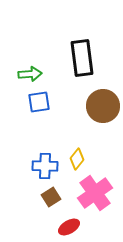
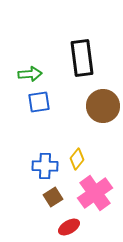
brown square: moved 2 px right
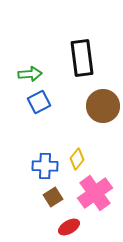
blue square: rotated 20 degrees counterclockwise
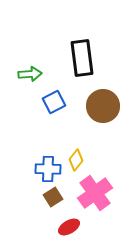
blue square: moved 15 px right
yellow diamond: moved 1 px left, 1 px down
blue cross: moved 3 px right, 3 px down
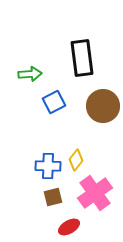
blue cross: moved 3 px up
brown square: rotated 18 degrees clockwise
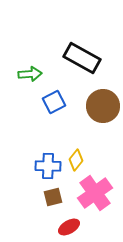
black rectangle: rotated 54 degrees counterclockwise
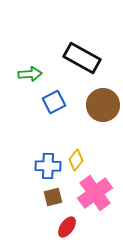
brown circle: moved 1 px up
red ellipse: moved 2 px left; rotated 25 degrees counterclockwise
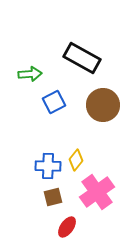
pink cross: moved 2 px right, 1 px up
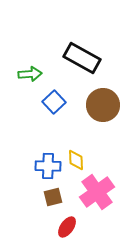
blue square: rotated 15 degrees counterclockwise
yellow diamond: rotated 40 degrees counterclockwise
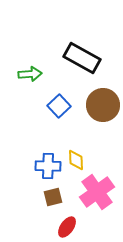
blue square: moved 5 px right, 4 px down
